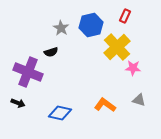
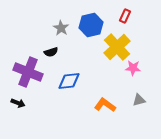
gray triangle: rotated 32 degrees counterclockwise
blue diamond: moved 9 px right, 32 px up; rotated 20 degrees counterclockwise
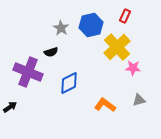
blue diamond: moved 2 px down; rotated 20 degrees counterclockwise
black arrow: moved 8 px left, 4 px down; rotated 56 degrees counterclockwise
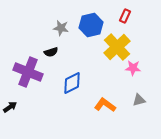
gray star: rotated 21 degrees counterclockwise
blue diamond: moved 3 px right
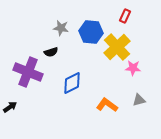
blue hexagon: moved 7 px down; rotated 20 degrees clockwise
orange L-shape: moved 2 px right
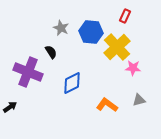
gray star: rotated 14 degrees clockwise
black semicircle: rotated 104 degrees counterclockwise
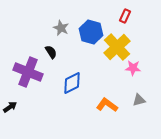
blue hexagon: rotated 10 degrees clockwise
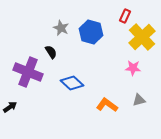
yellow cross: moved 25 px right, 10 px up
blue diamond: rotated 70 degrees clockwise
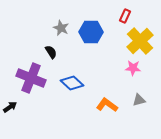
blue hexagon: rotated 15 degrees counterclockwise
yellow cross: moved 2 px left, 4 px down
purple cross: moved 3 px right, 6 px down
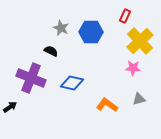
black semicircle: moved 1 px up; rotated 32 degrees counterclockwise
blue diamond: rotated 30 degrees counterclockwise
gray triangle: moved 1 px up
